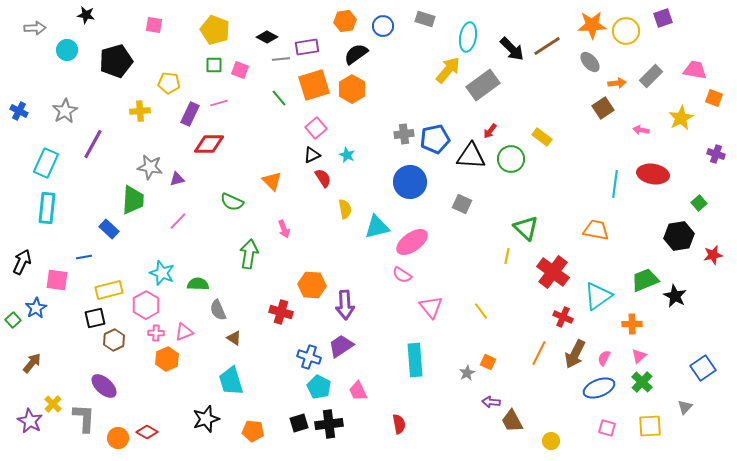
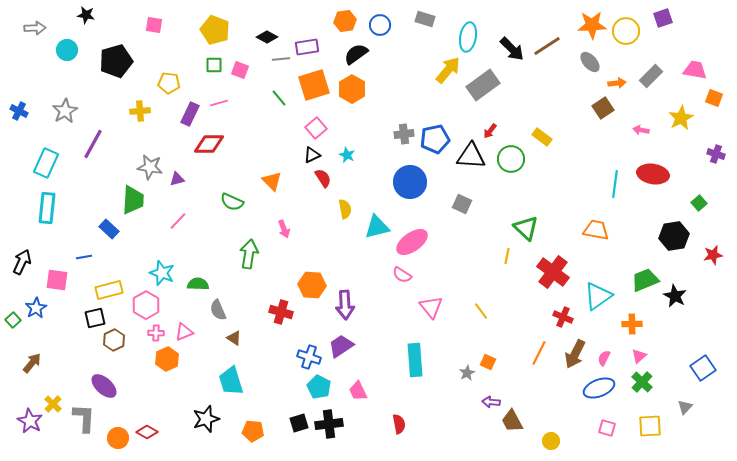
blue circle at (383, 26): moved 3 px left, 1 px up
black hexagon at (679, 236): moved 5 px left
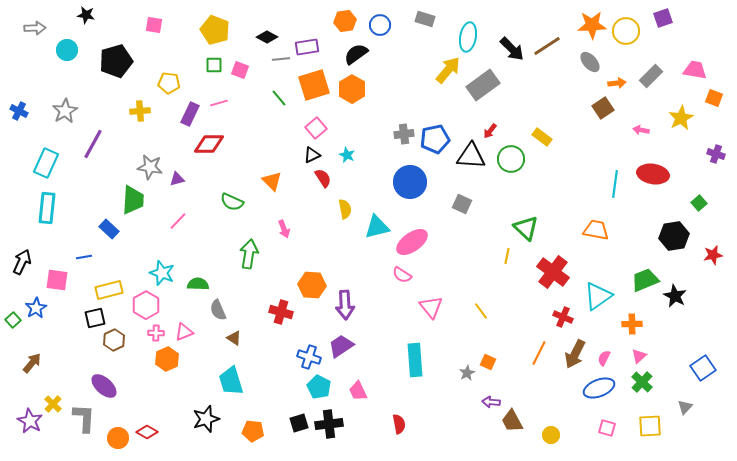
yellow circle at (551, 441): moved 6 px up
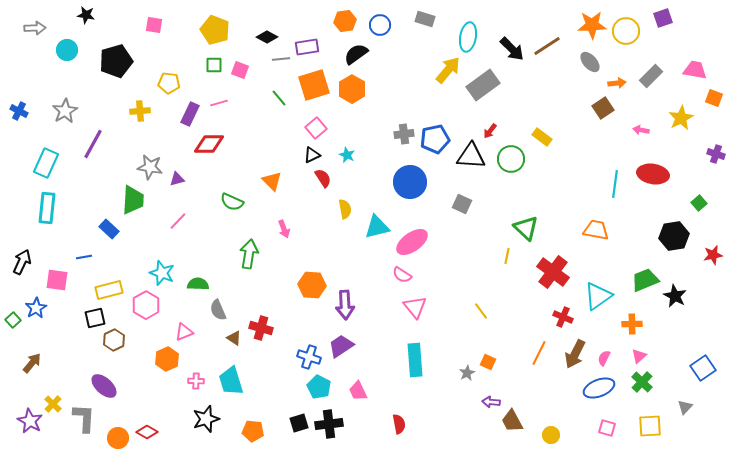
pink triangle at (431, 307): moved 16 px left
red cross at (281, 312): moved 20 px left, 16 px down
pink cross at (156, 333): moved 40 px right, 48 px down
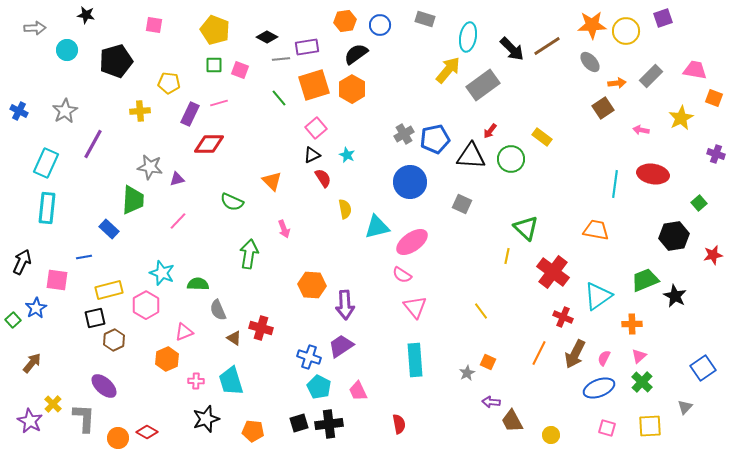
gray cross at (404, 134): rotated 24 degrees counterclockwise
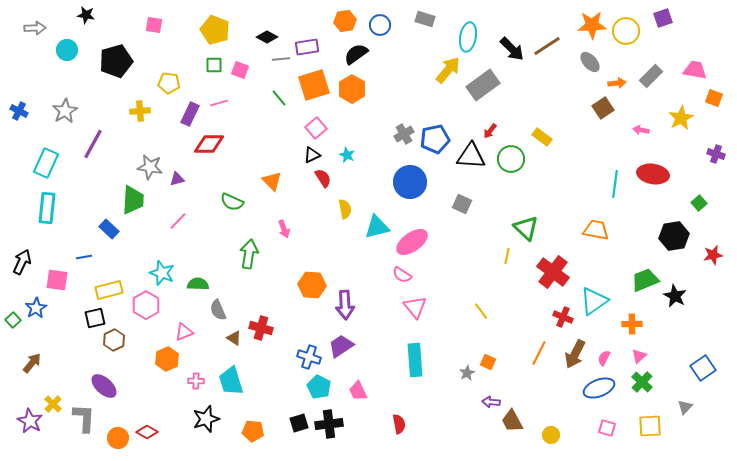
cyan triangle at (598, 296): moved 4 px left, 5 px down
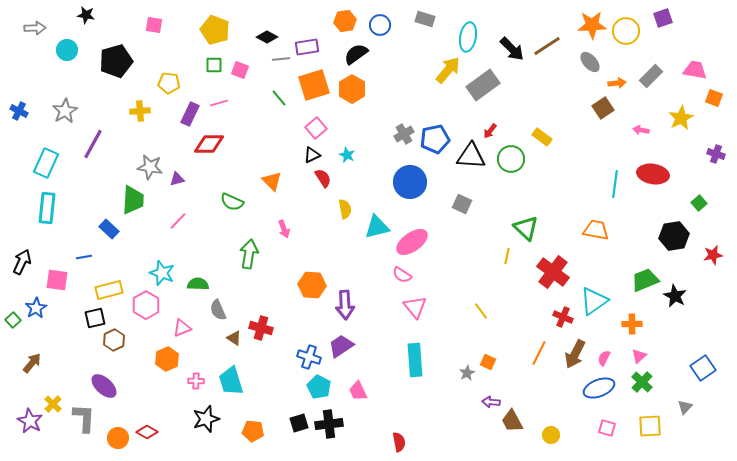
pink triangle at (184, 332): moved 2 px left, 4 px up
red semicircle at (399, 424): moved 18 px down
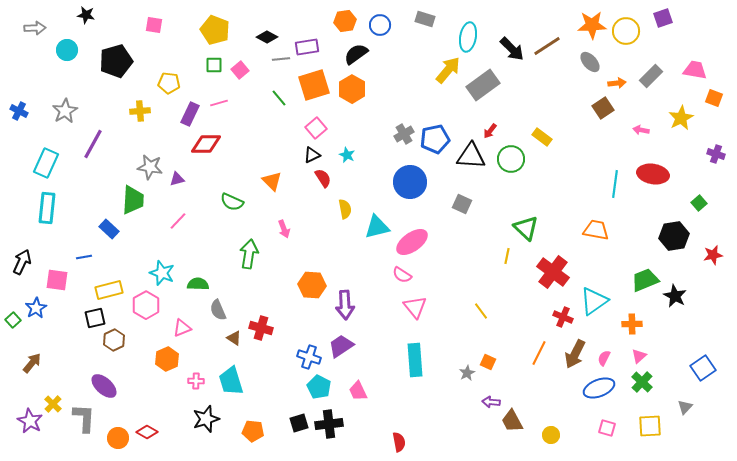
pink square at (240, 70): rotated 30 degrees clockwise
red diamond at (209, 144): moved 3 px left
